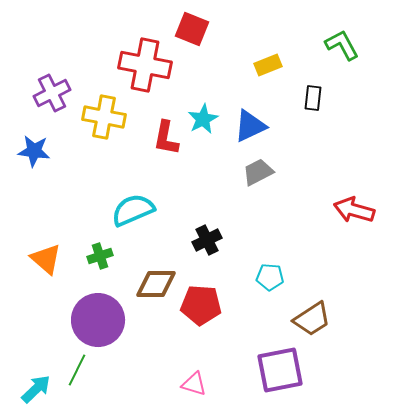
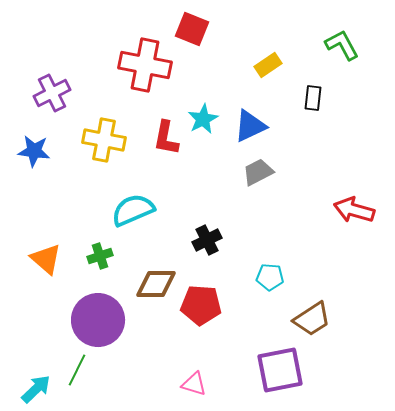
yellow rectangle: rotated 12 degrees counterclockwise
yellow cross: moved 23 px down
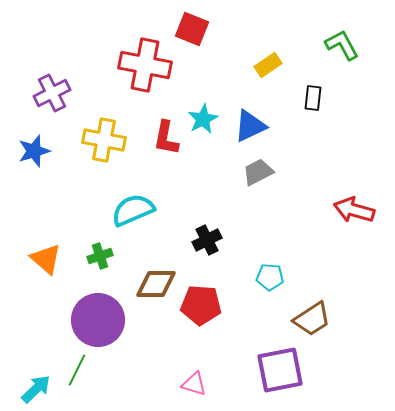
blue star: rotated 24 degrees counterclockwise
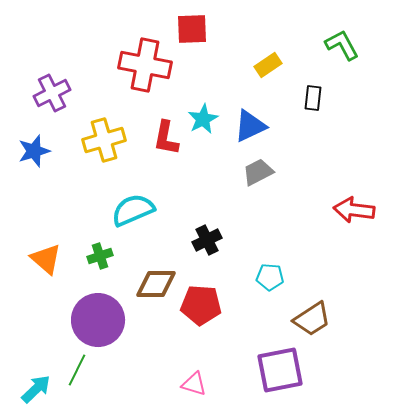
red square: rotated 24 degrees counterclockwise
yellow cross: rotated 27 degrees counterclockwise
red arrow: rotated 9 degrees counterclockwise
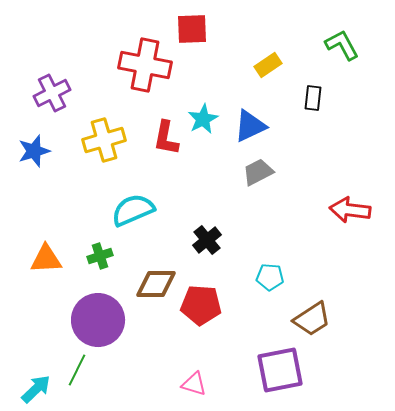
red arrow: moved 4 px left
black cross: rotated 12 degrees counterclockwise
orange triangle: rotated 44 degrees counterclockwise
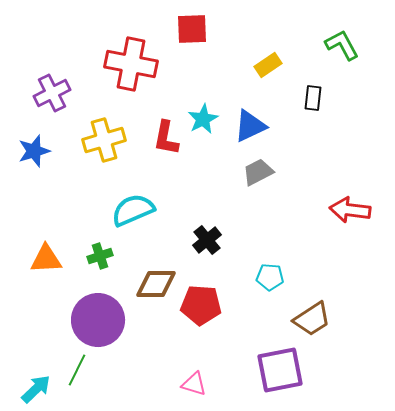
red cross: moved 14 px left, 1 px up
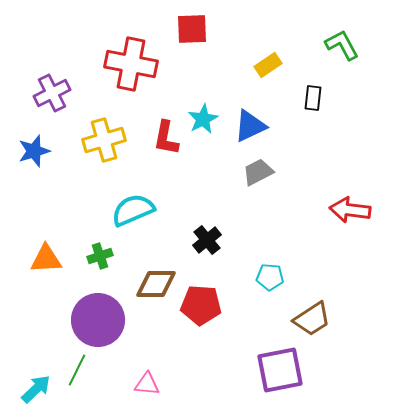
pink triangle: moved 47 px left; rotated 12 degrees counterclockwise
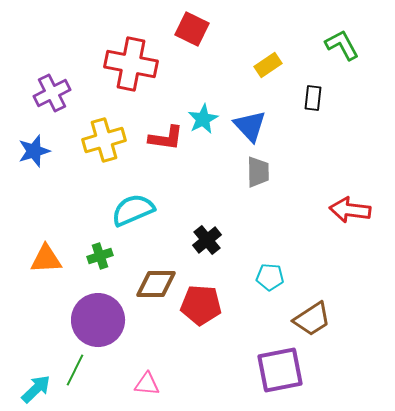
red square: rotated 28 degrees clockwise
blue triangle: rotated 48 degrees counterclockwise
red L-shape: rotated 93 degrees counterclockwise
gray trapezoid: rotated 116 degrees clockwise
green line: moved 2 px left
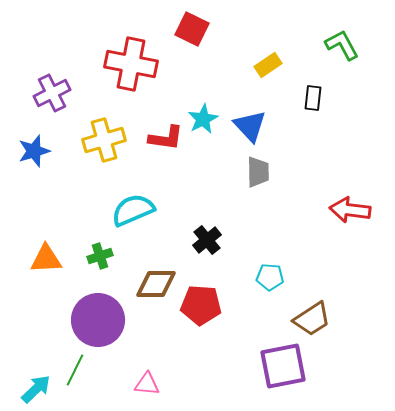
purple square: moved 3 px right, 4 px up
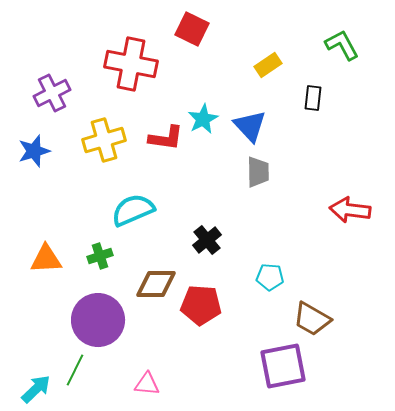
brown trapezoid: rotated 63 degrees clockwise
